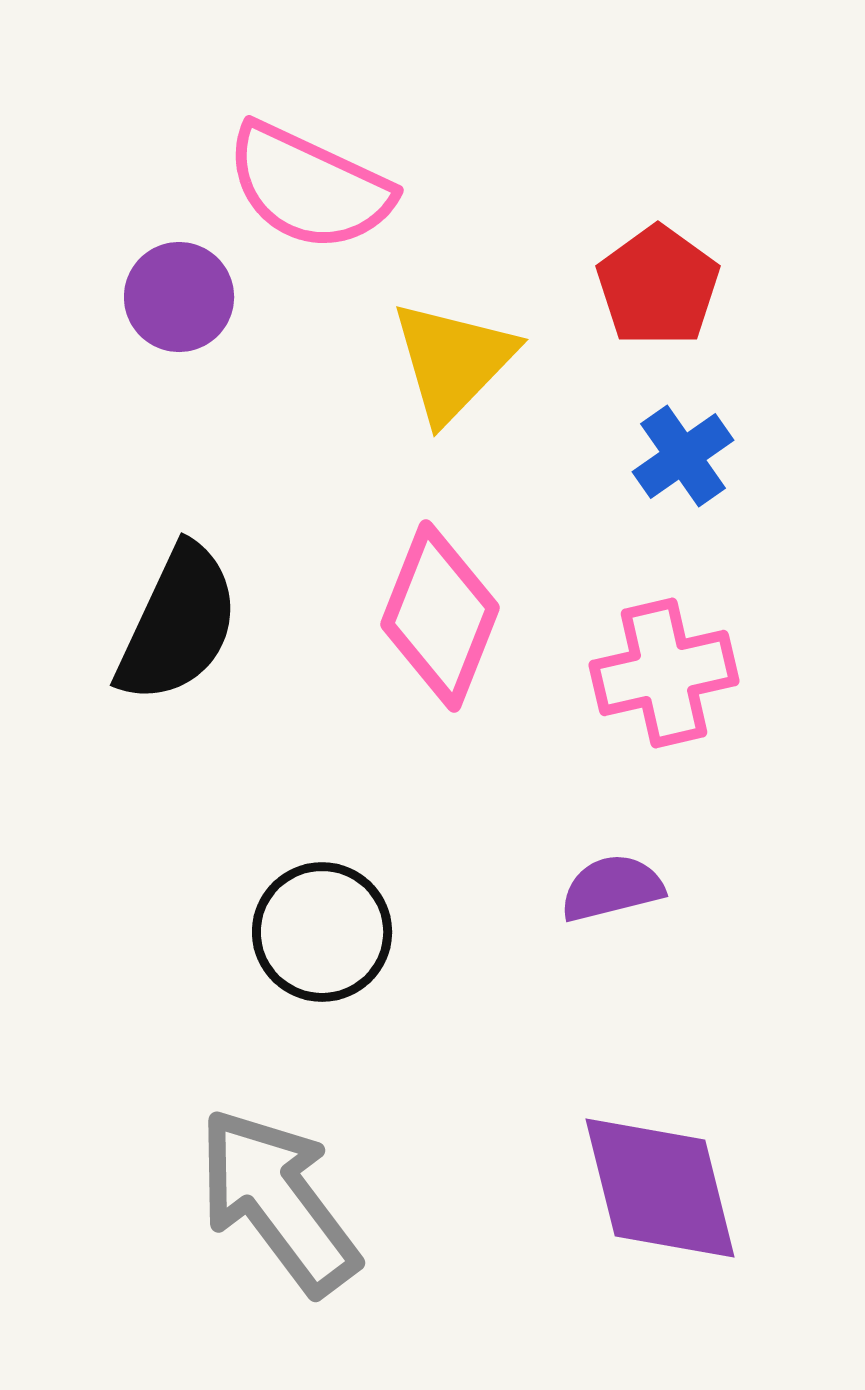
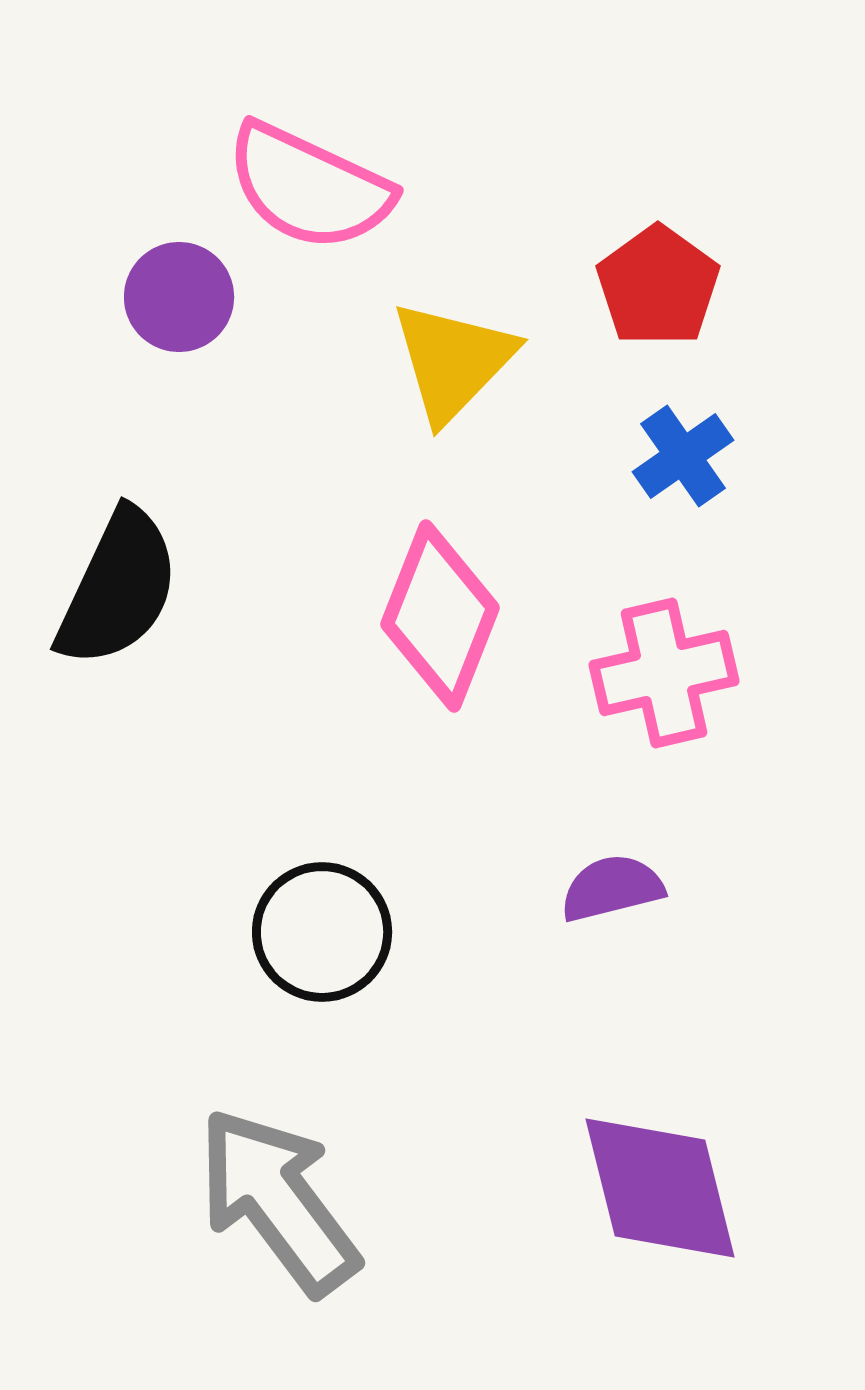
black semicircle: moved 60 px left, 36 px up
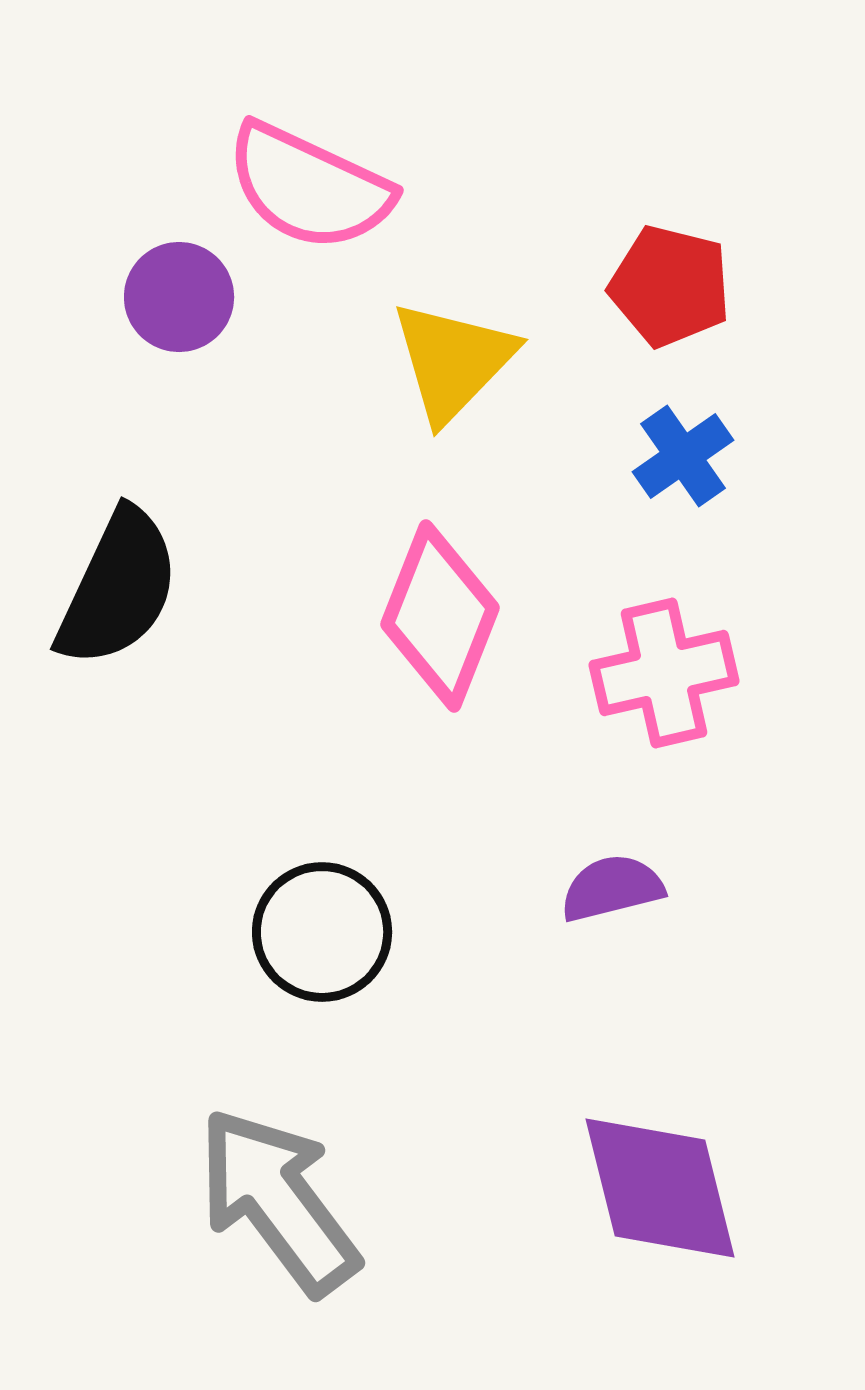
red pentagon: moved 12 px right; rotated 22 degrees counterclockwise
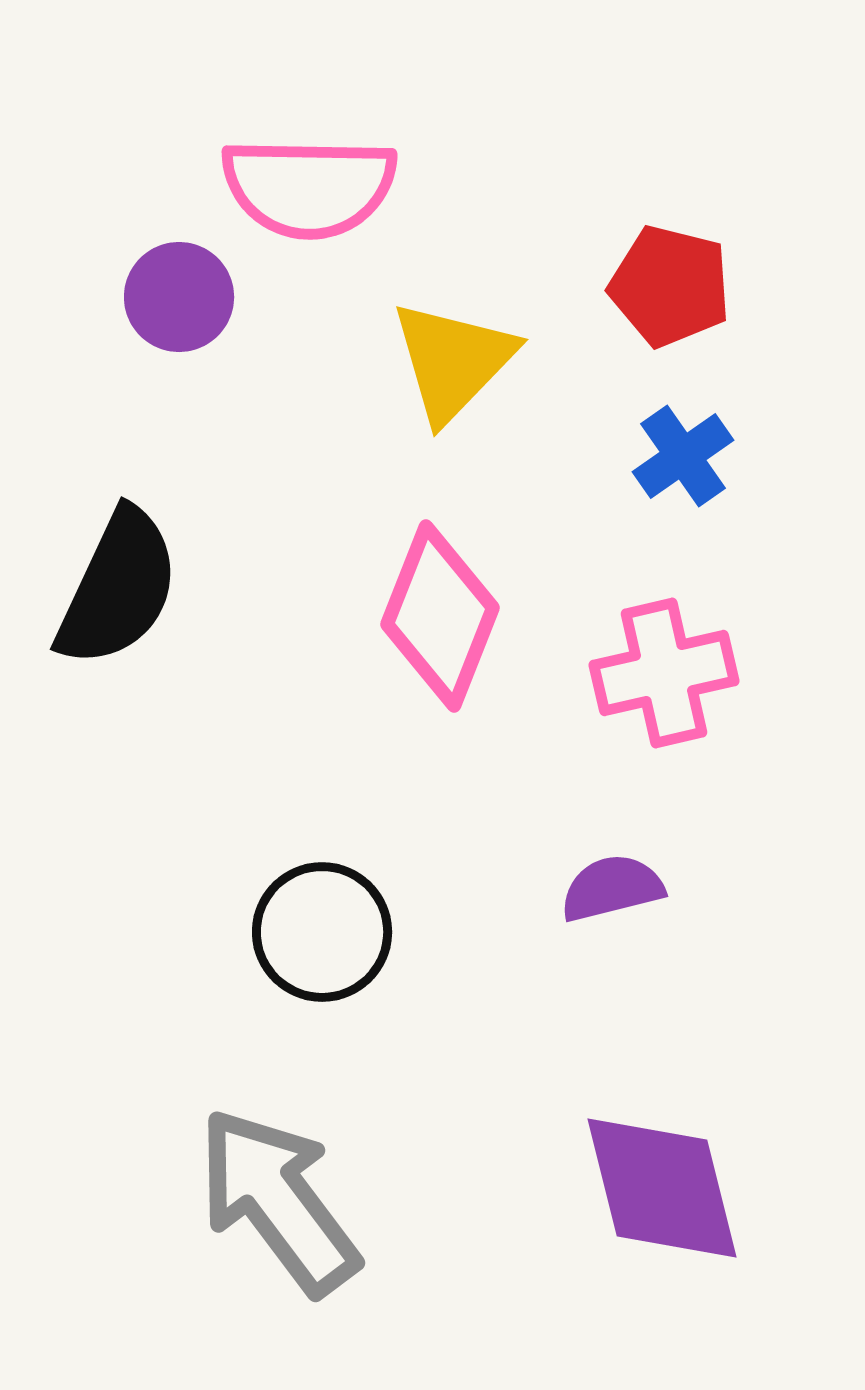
pink semicircle: rotated 24 degrees counterclockwise
purple diamond: moved 2 px right
